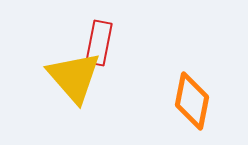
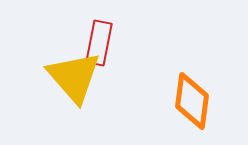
orange diamond: rotated 4 degrees counterclockwise
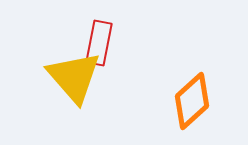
orange diamond: rotated 40 degrees clockwise
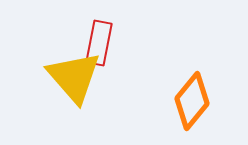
orange diamond: rotated 8 degrees counterclockwise
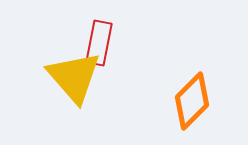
orange diamond: rotated 6 degrees clockwise
